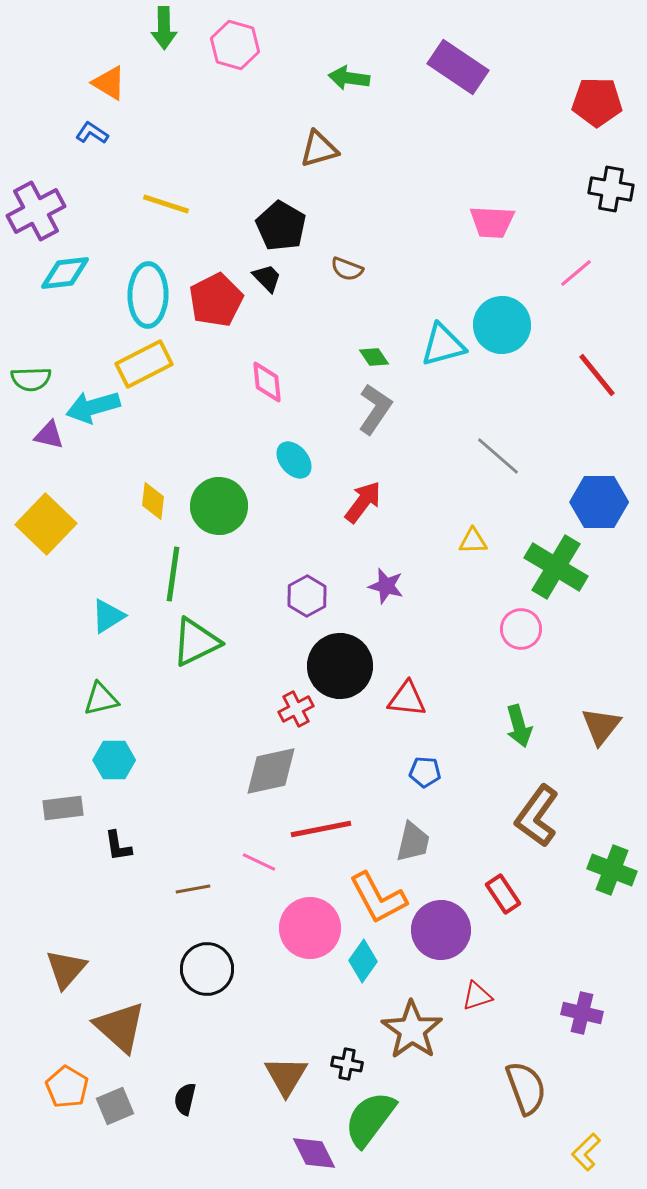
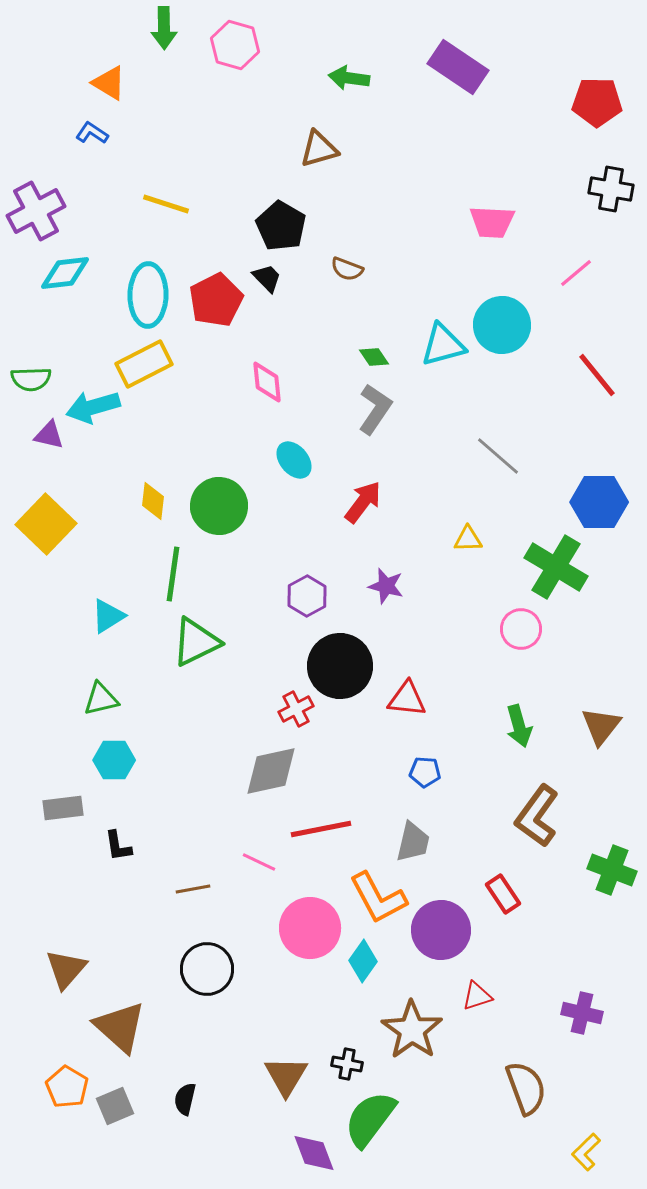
yellow triangle at (473, 541): moved 5 px left, 2 px up
purple diamond at (314, 1153): rotated 6 degrees clockwise
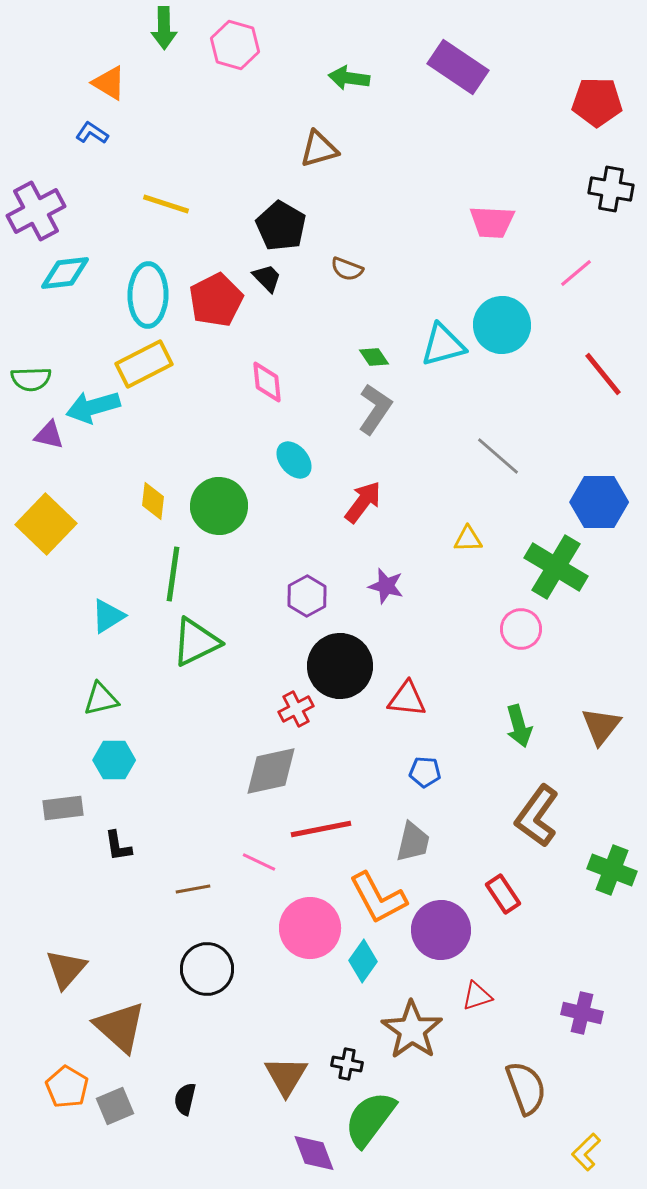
red line at (597, 375): moved 6 px right, 1 px up
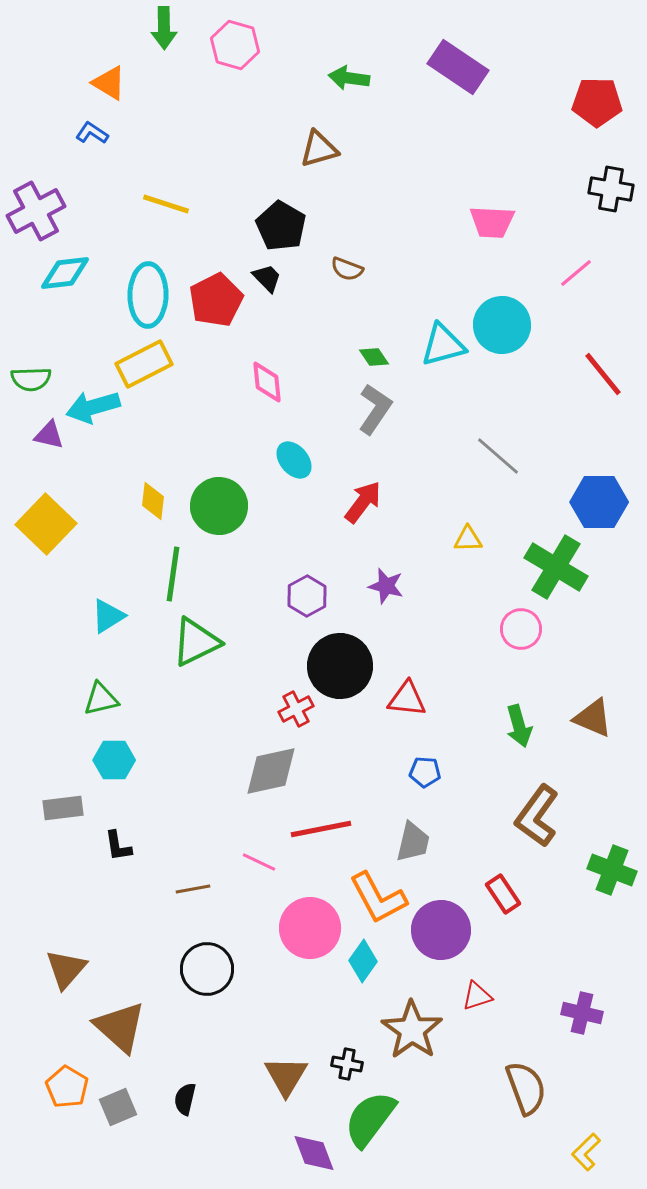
brown triangle at (601, 726): moved 8 px left, 8 px up; rotated 45 degrees counterclockwise
gray square at (115, 1106): moved 3 px right, 1 px down
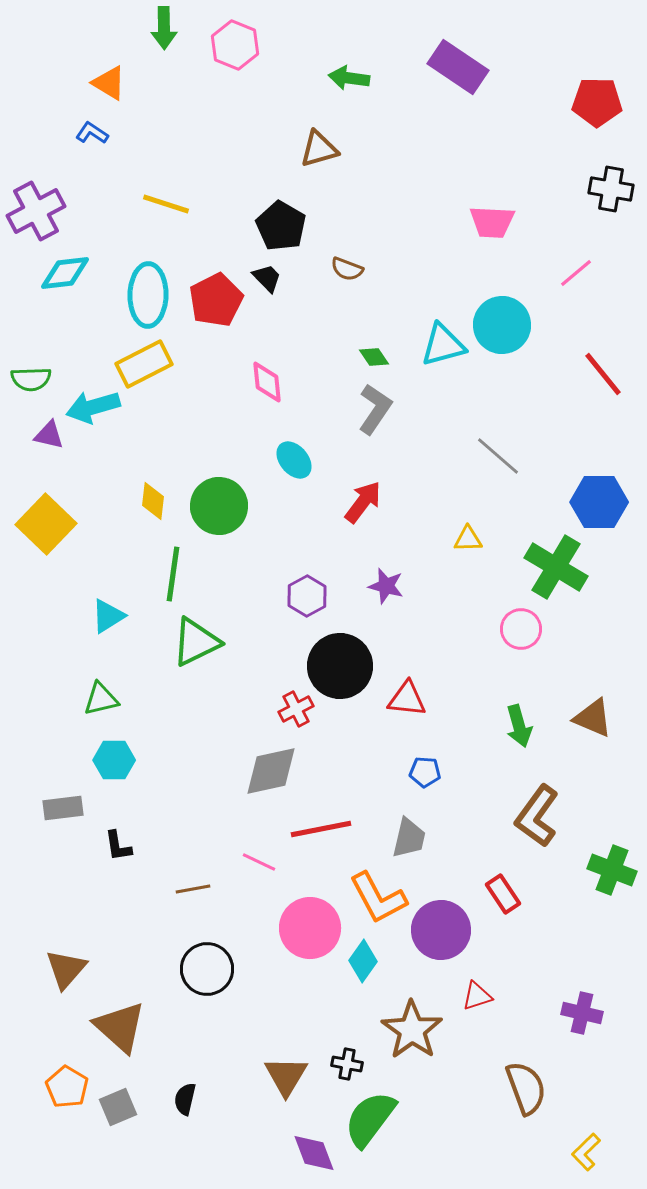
pink hexagon at (235, 45): rotated 6 degrees clockwise
gray trapezoid at (413, 842): moved 4 px left, 4 px up
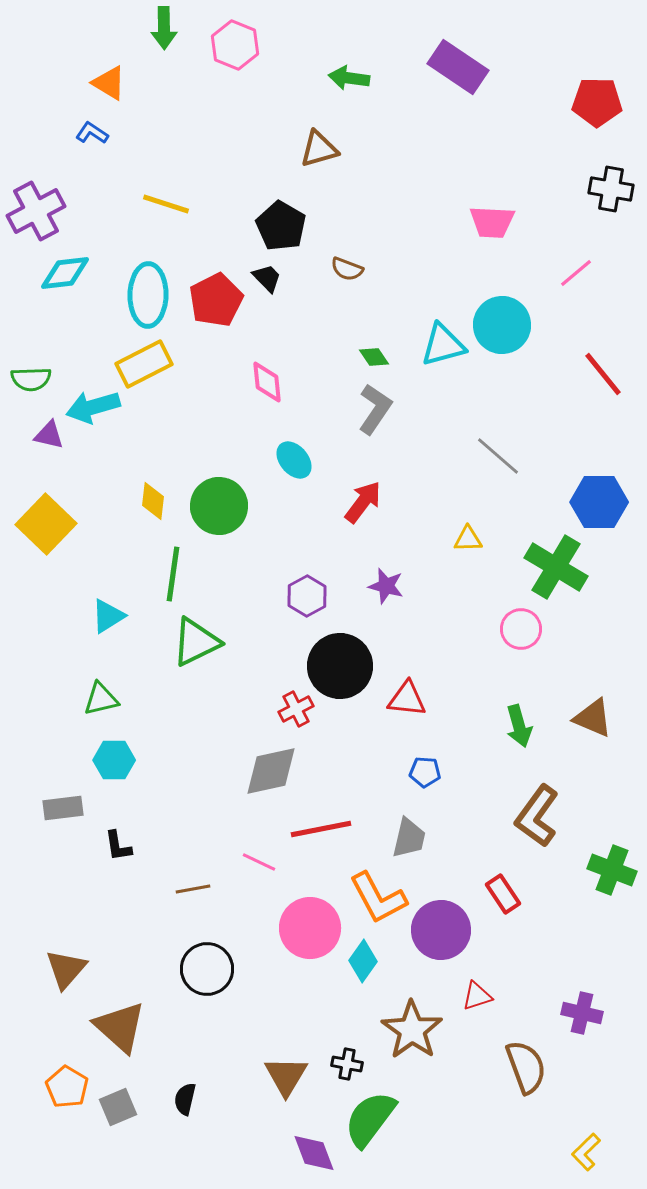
brown semicircle at (526, 1088): moved 21 px up
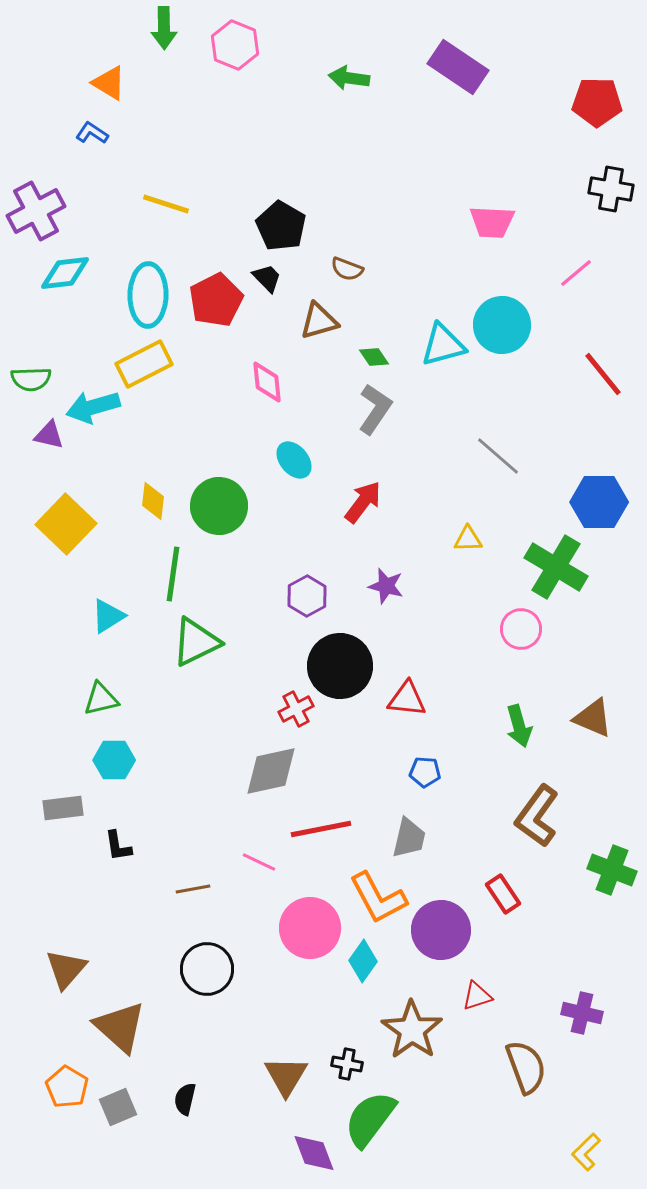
brown triangle at (319, 149): moved 172 px down
yellow square at (46, 524): moved 20 px right
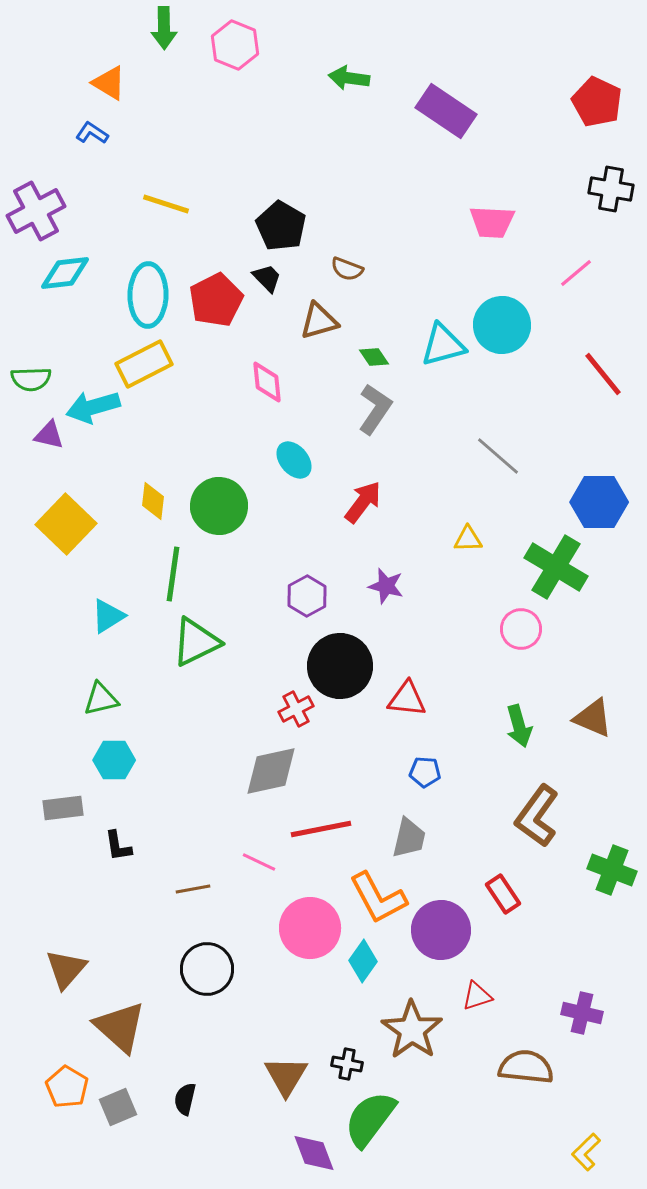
purple rectangle at (458, 67): moved 12 px left, 44 px down
red pentagon at (597, 102): rotated 24 degrees clockwise
brown semicircle at (526, 1067): rotated 64 degrees counterclockwise
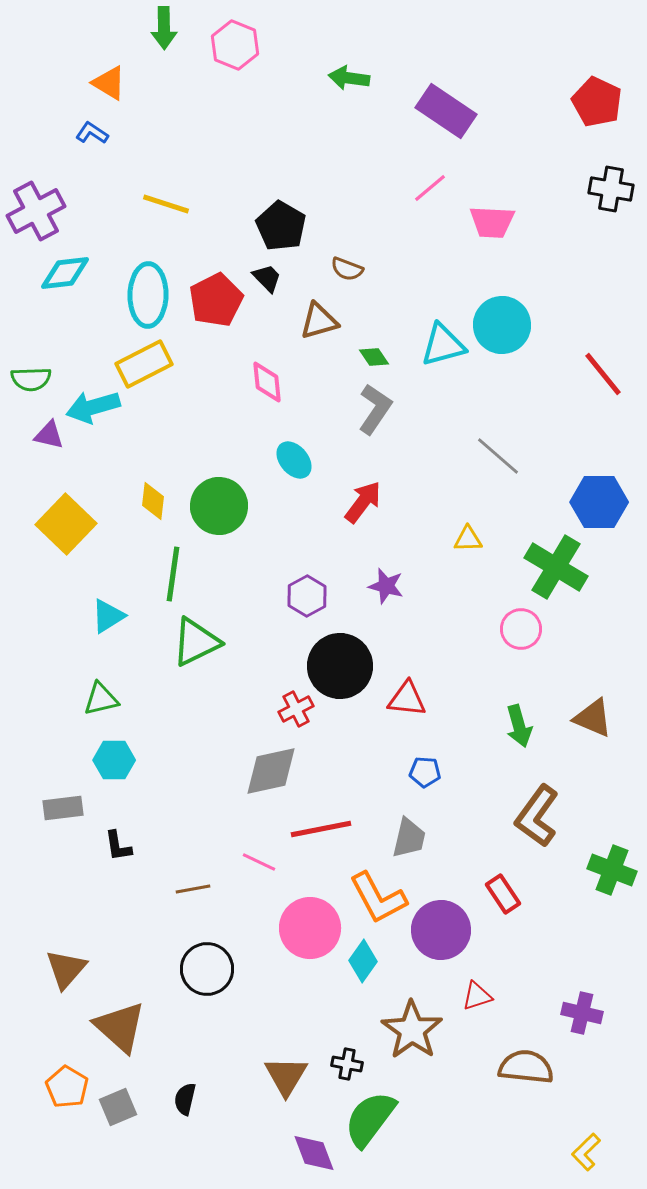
pink line at (576, 273): moved 146 px left, 85 px up
